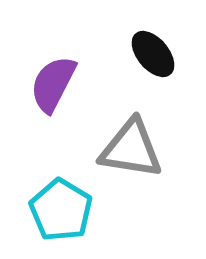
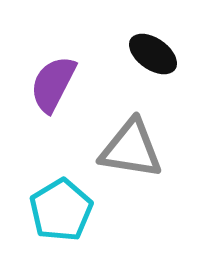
black ellipse: rotated 15 degrees counterclockwise
cyan pentagon: rotated 10 degrees clockwise
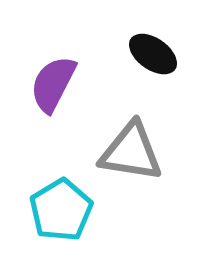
gray triangle: moved 3 px down
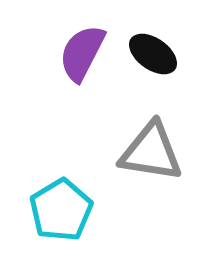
purple semicircle: moved 29 px right, 31 px up
gray triangle: moved 20 px right
